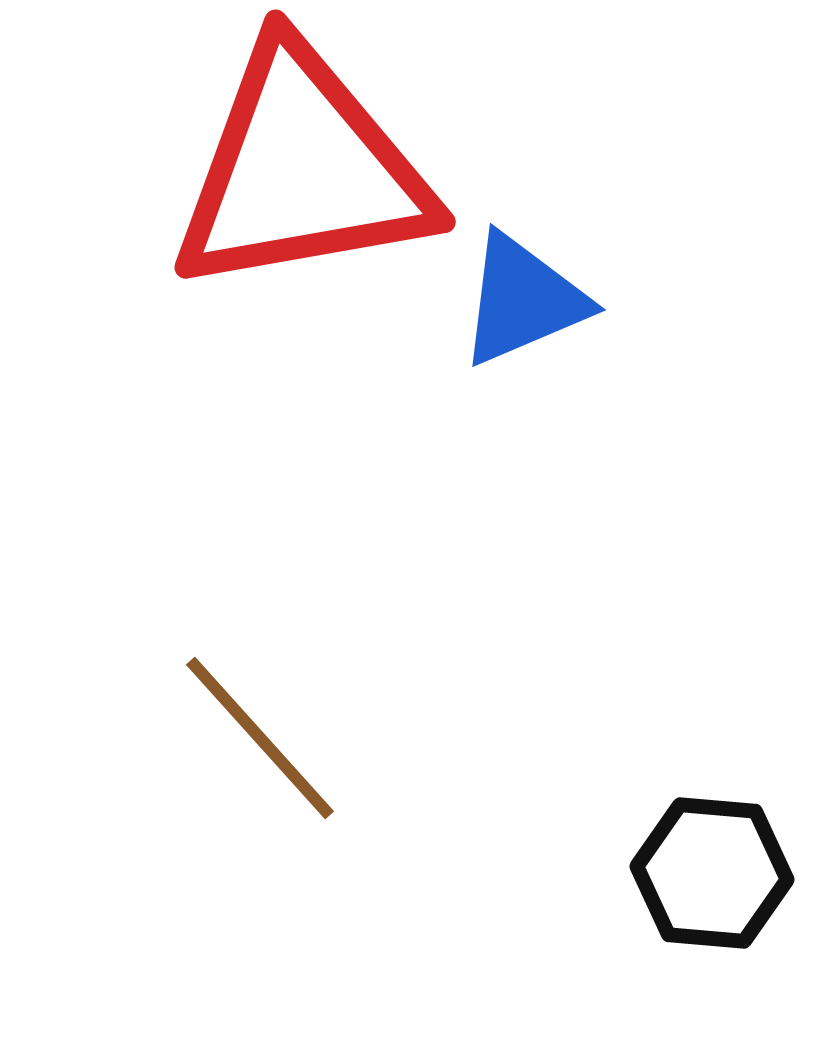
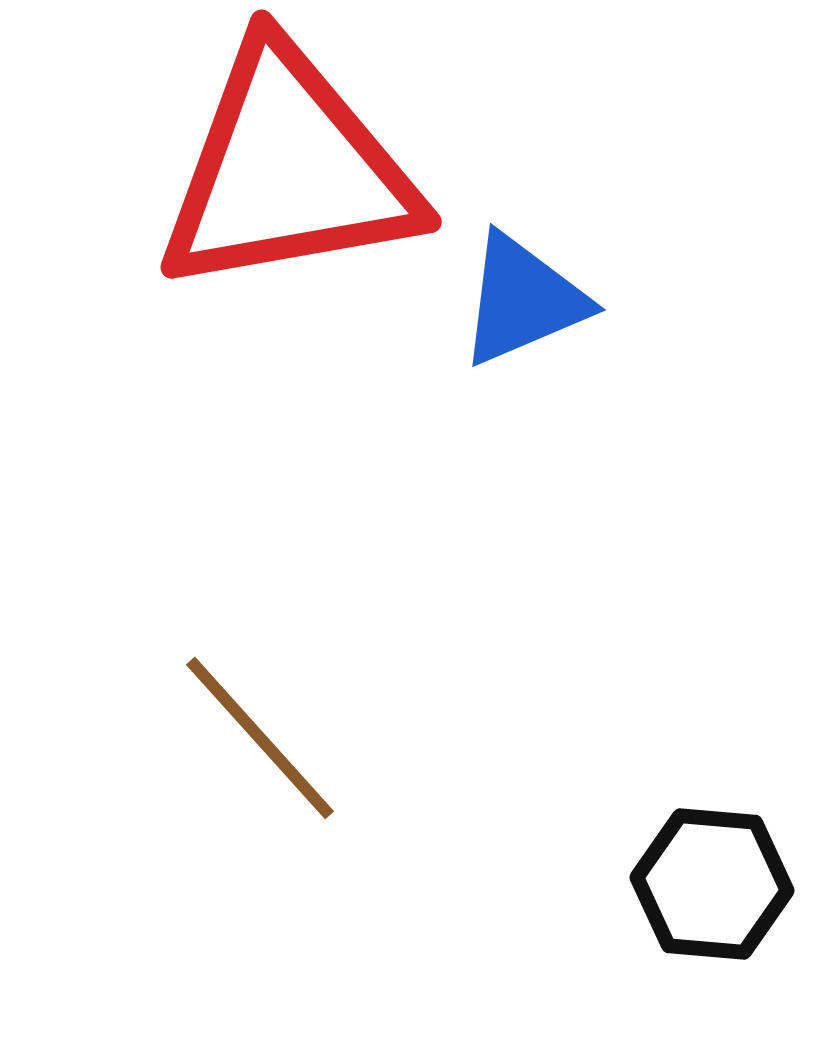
red triangle: moved 14 px left
black hexagon: moved 11 px down
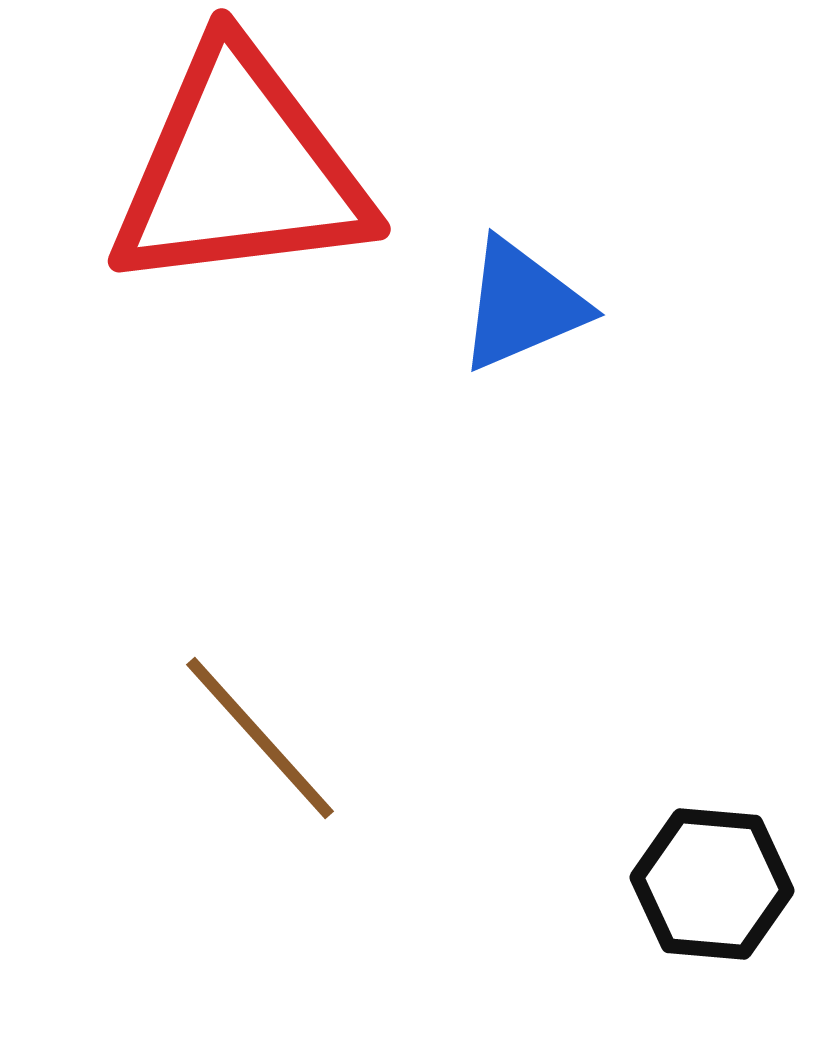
red triangle: moved 48 px left; rotated 3 degrees clockwise
blue triangle: moved 1 px left, 5 px down
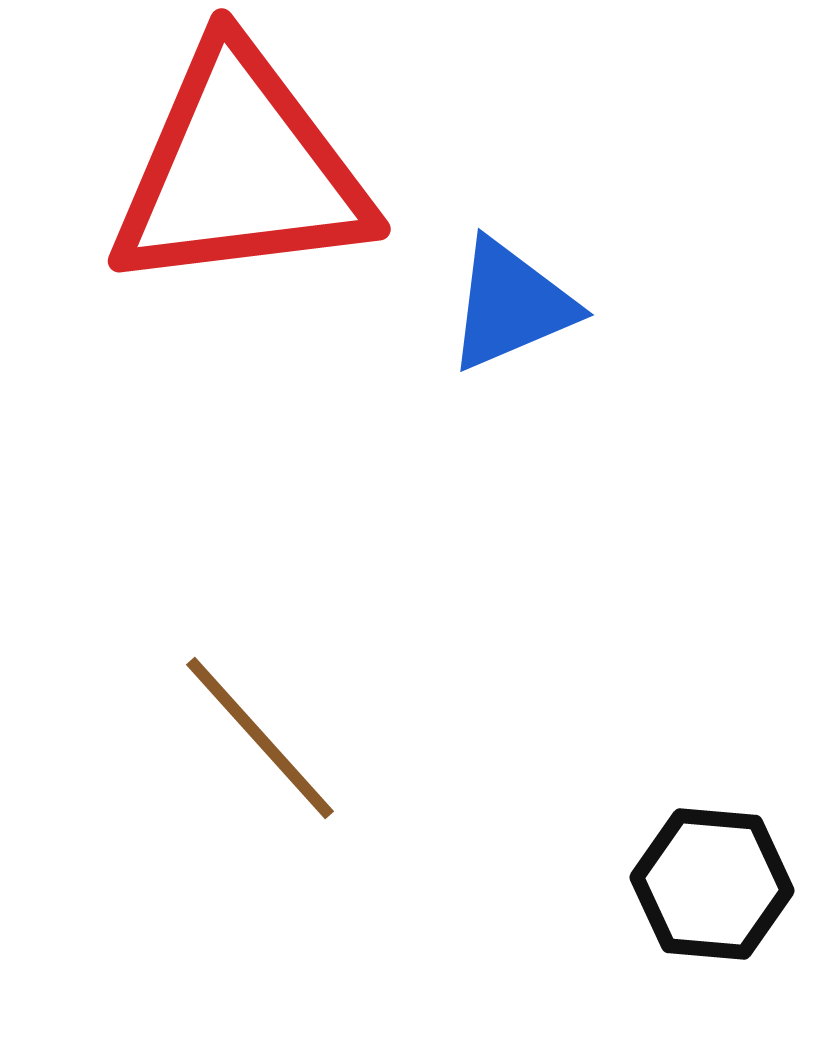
blue triangle: moved 11 px left
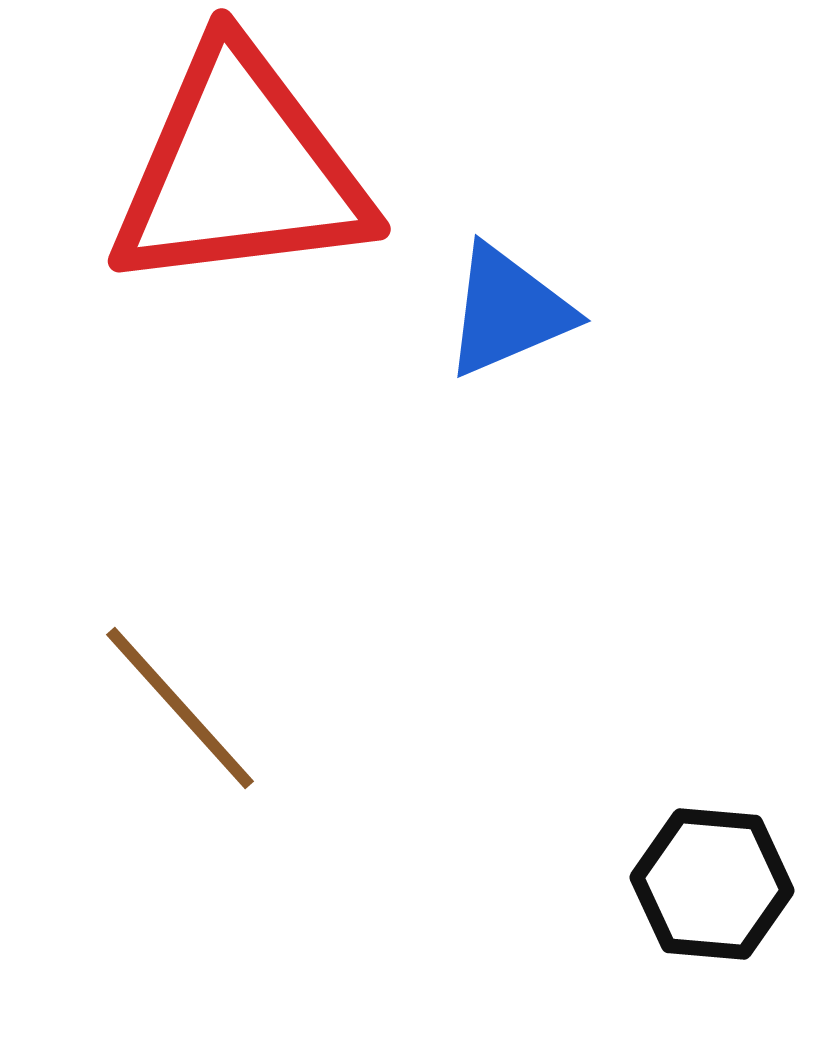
blue triangle: moved 3 px left, 6 px down
brown line: moved 80 px left, 30 px up
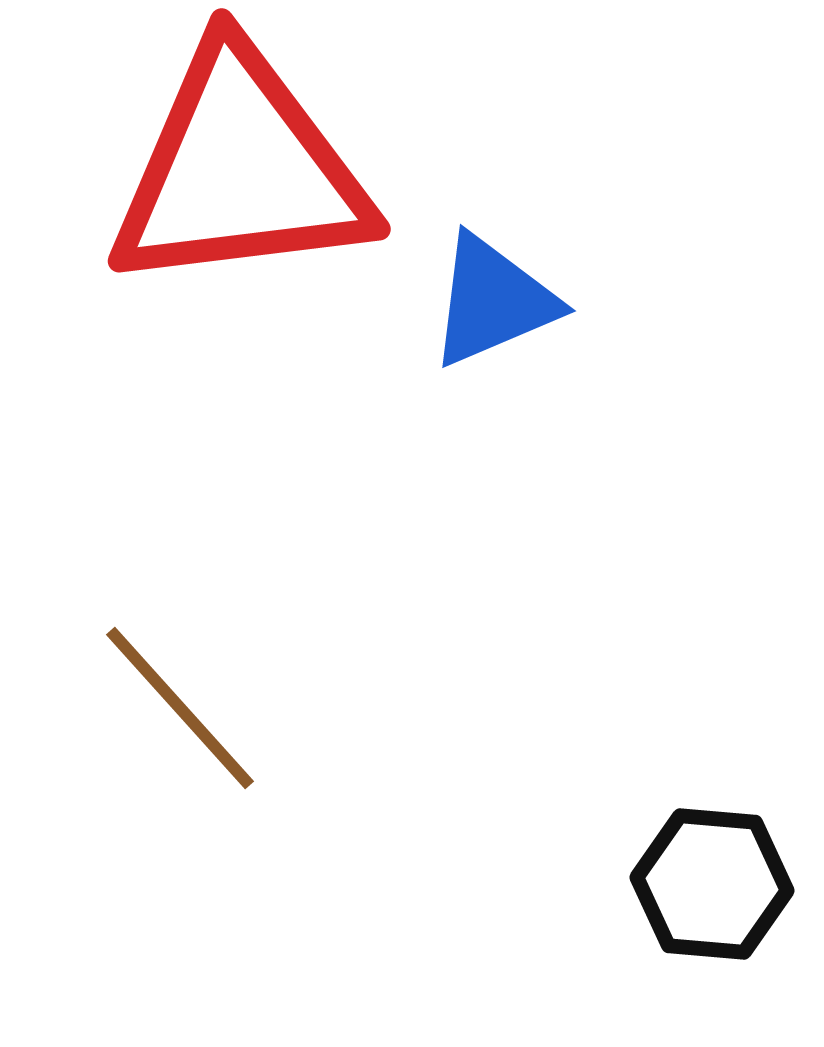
blue triangle: moved 15 px left, 10 px up
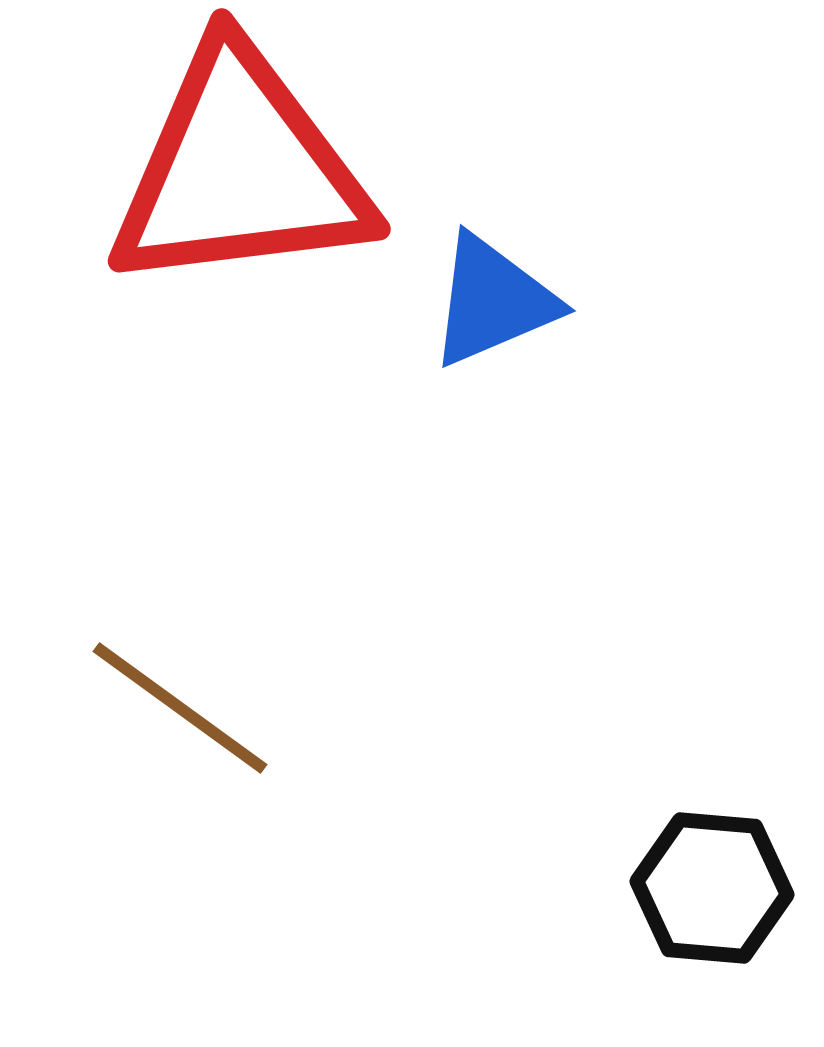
brown line: rotated 12 degrees counterclockwise
black hexagon: moved 4 px down
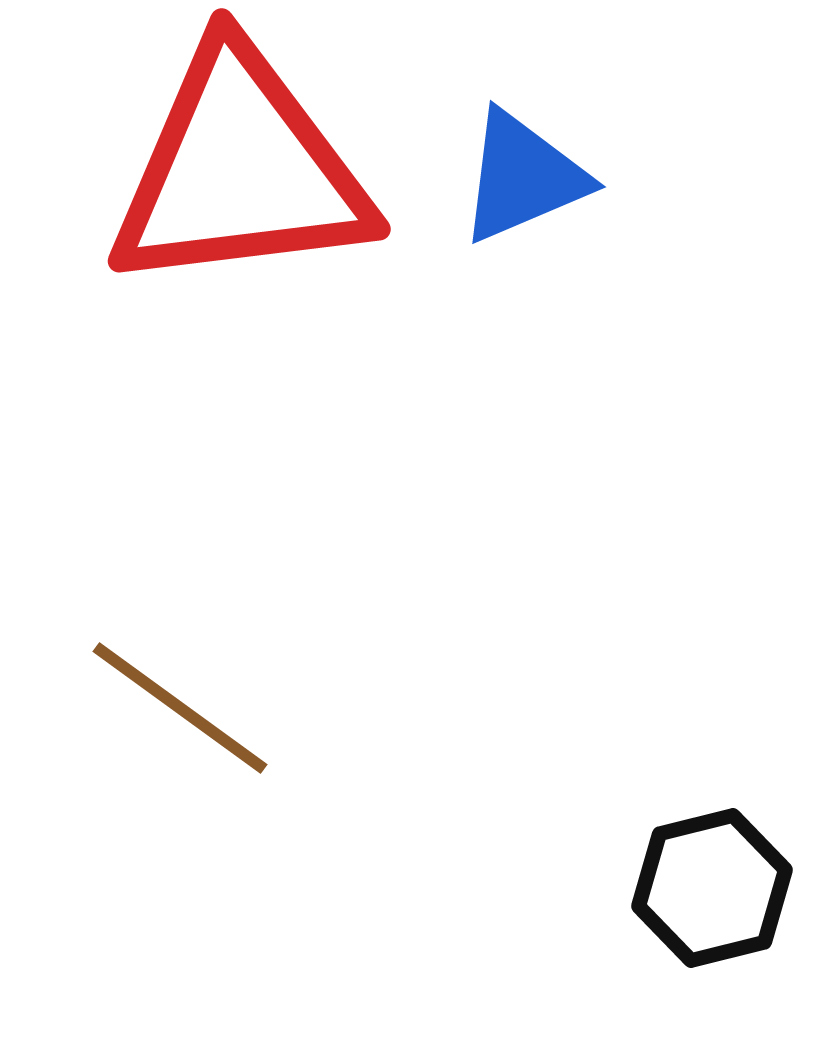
blue triangle: moved 30 px right, 124 px up
black hexagon: rotated 19 degrees counterclockwise
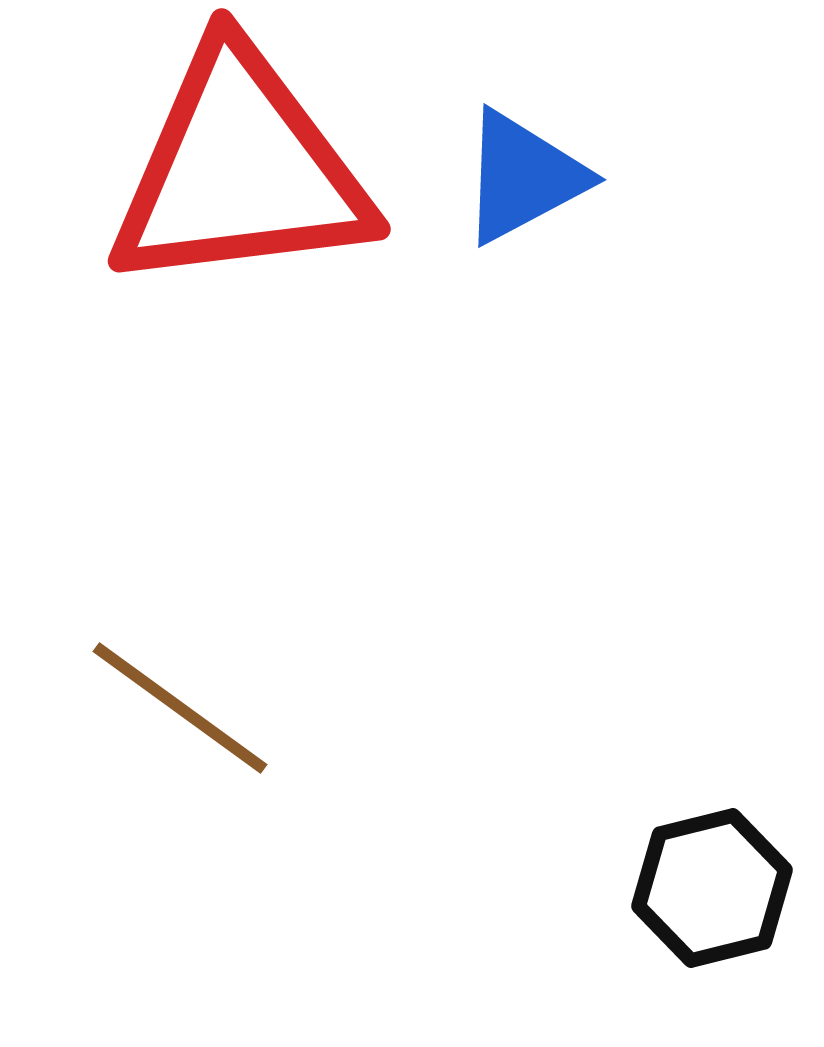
blue triangle: rotated 5 degrees counterclockwise
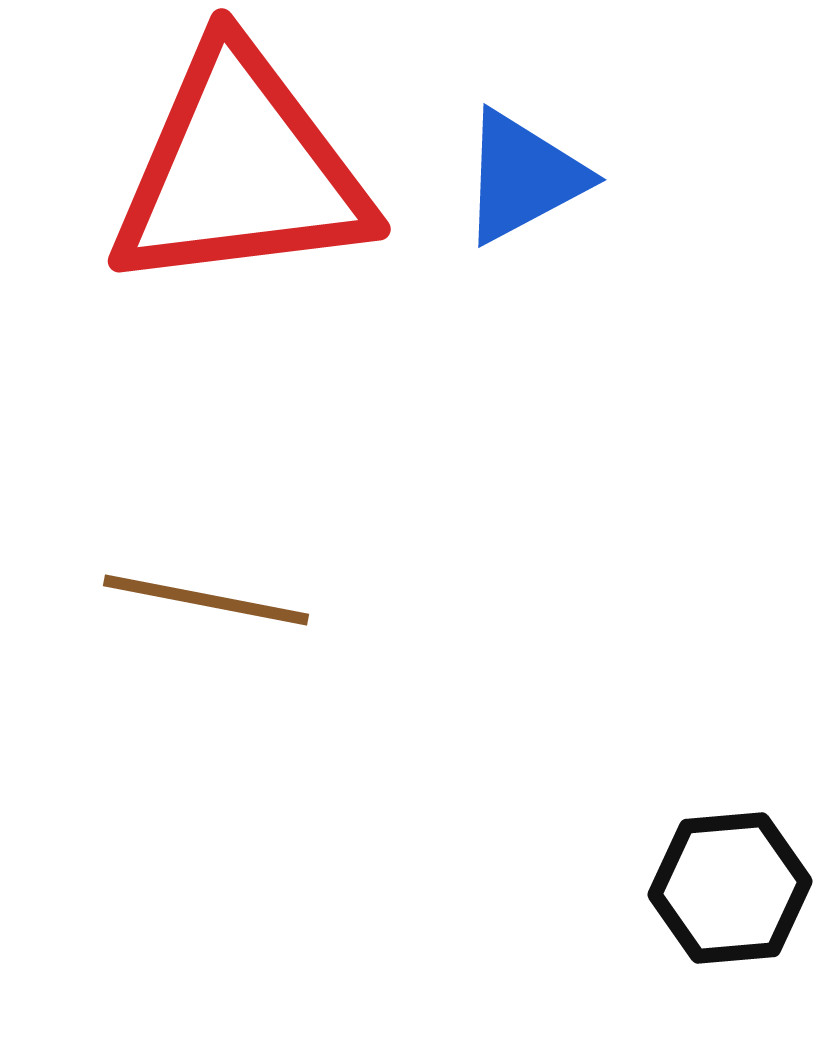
brown line: moved 26 px right, 108 px up; rotated 25 degrees counterclockwise
black hexagon: moved 18 px right; rotated 9 degrees clockwise
